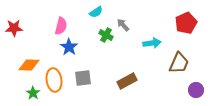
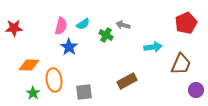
cyan semicircle: moved 13 px left, 12 px down
gray arrow: rotated 32 degrees counterclockwise
cyan arrow: moved 1 px right, 4 px down
brown trapezoid: moved 2 px right, 1 px down
gray square: moved 1 px right, 14 px down
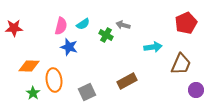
blue star: rotated 18 degrees counterclockwise
orange diamond: moved 1 px down
gray square: moved 3 px right; rotated 18 degrees counterclockwise
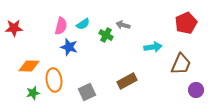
green star: rotated 24 degrees clockwise
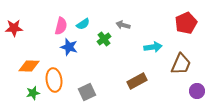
green cross: moved 2 px left, 4 px down; rotated 24 degrees clockwise
brown rectangle: moved 10 px right
purple circle: moved 1 px right, 1 px down
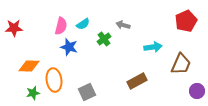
red pentagon: moved 2 px up
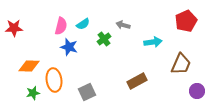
cyan arrow: moved 5 px up
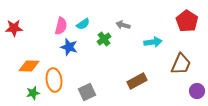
red pentagon: moved 1 px right; rotated 15 degrees counterclockwise
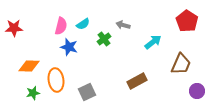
cyan arrow: rotated 30 degrees counterclockwise
orange ellipse: moved 2 px right
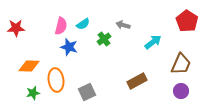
red star: moved 2 px right
purple circle: moved 16 px left
